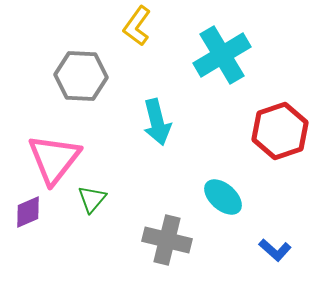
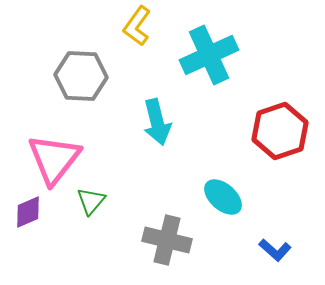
cyan cross: moved 13 px left; rotated 6 degrees clockwise
green triangle: moved 1 px left, 2 px down
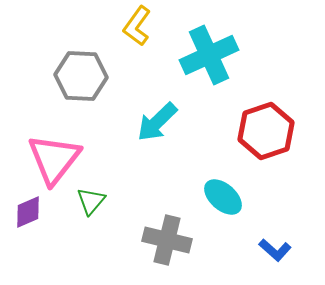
cyan arrow: rotated 60 degrees clockwise
red hexagon: moved 14 px left
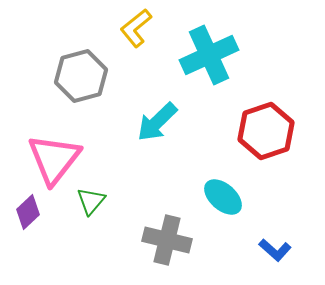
yellow L-shape: moved 1 px left, 2 px down; rotated 15 degrees clockwise
gray hexagon: rotated 18 degrees counterclockwise
purple diamond: rotated 20 degrees counterclockwise
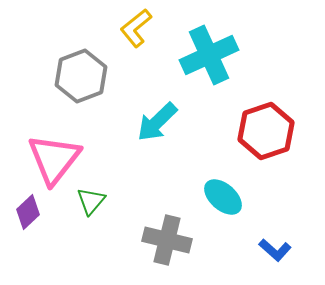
gray hexagon: rotated 6 degrees counterclockwise
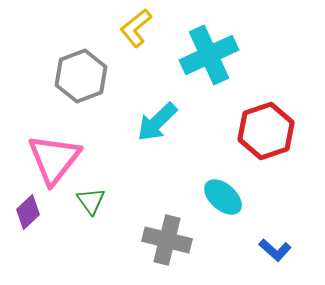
green triangle: rotated 16 degrees counterclockwise
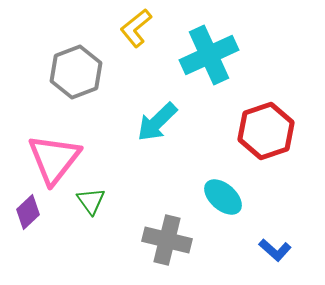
gray hexagon: moved 5 px left, 4 px up
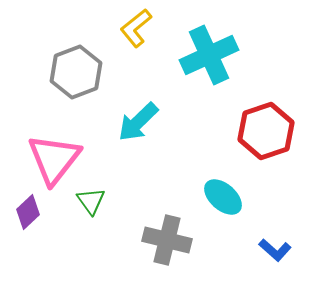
cyan arrow: moved 19 px left
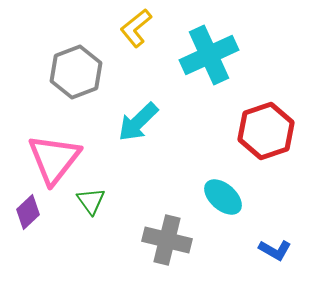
blue L-shape: rotated 12 degrees counterclockwise
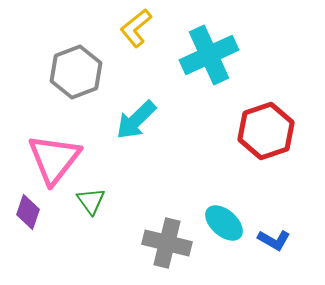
cyan arrow: moved 2 px left, 2 px up
cyan ellipse: moved 1 px right, 26 px down
purple diamond: rotated 28 degrees counterclockwise
gray cross: moved 3 px down
blue L-shape: moved 1 px left, 10 px up
